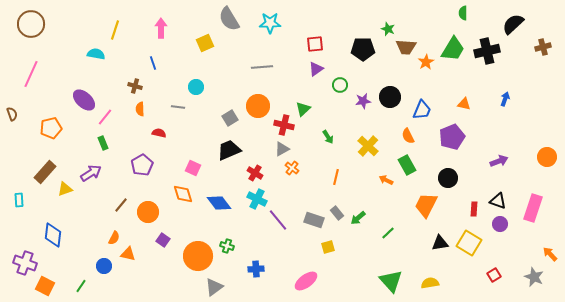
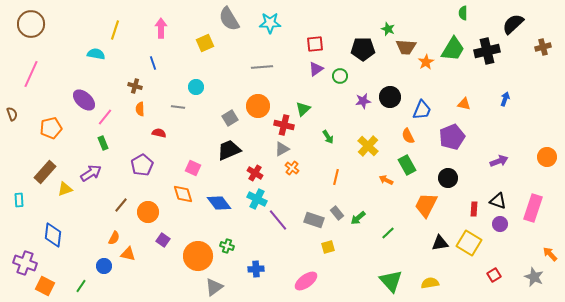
green circle at (340, 85): moved 9 px up
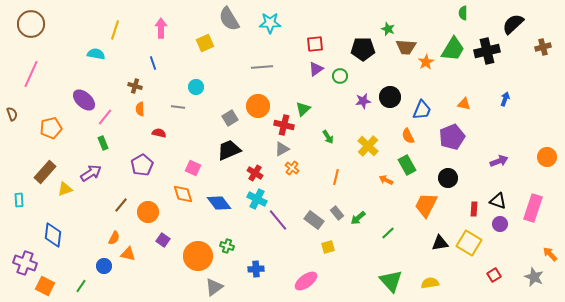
gray rectangle at (314, 220): rotated 18 degrees clockwise
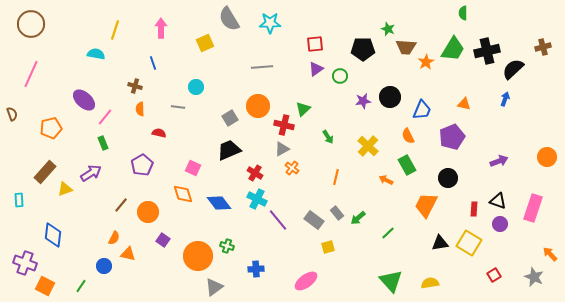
black semicircle at (513, 24): moved 45 px down
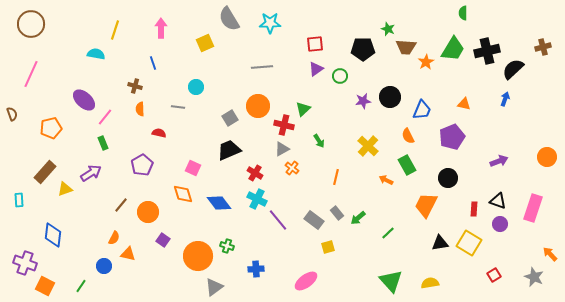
green arrow at (328, 137): moved 9 px left, 4 px down
